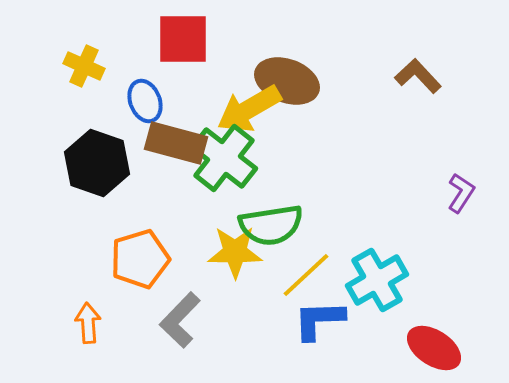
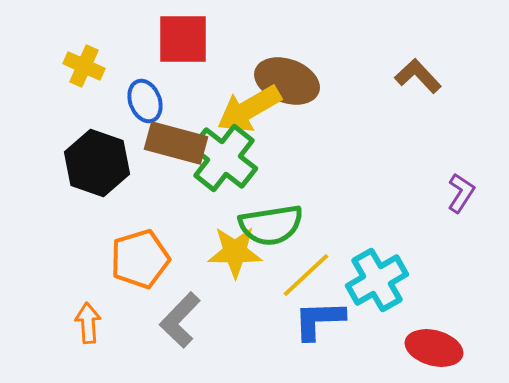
red ellipse: rotated 18 degrees counterclockwise
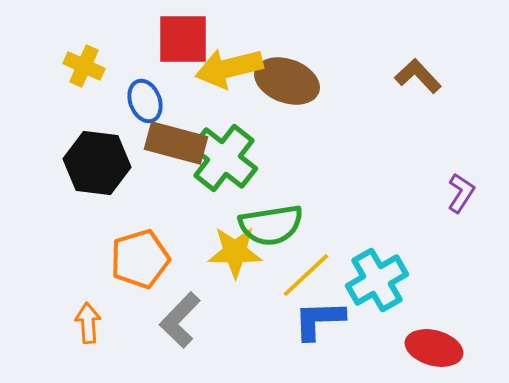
yellow arrow: moved 20 px left, 41 px up; rotated 16 degrees clockwise
black hexagon: rotated 12 degrees counterclockwise
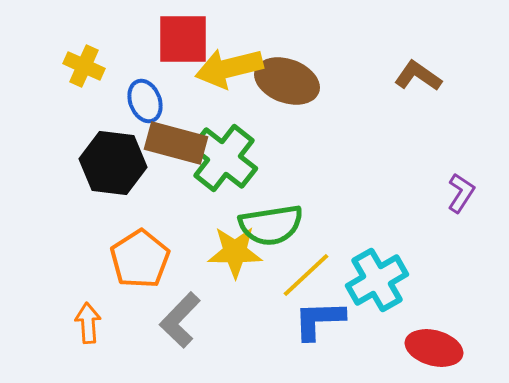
brown L-shape: rotated 12 degrees counterclockwise
black hexagon: moved 16 px right
orange pentagon: rotated 16 degrees counterclockwise
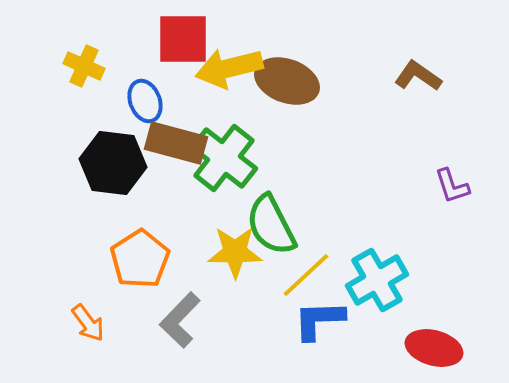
purple L-shape: moved 9 px left, 7 px up; rotated 129 degrees clockwise
green semicircle: rotated 72 degrees clockwise
orange arrow: rotated 147 degrees clockwise
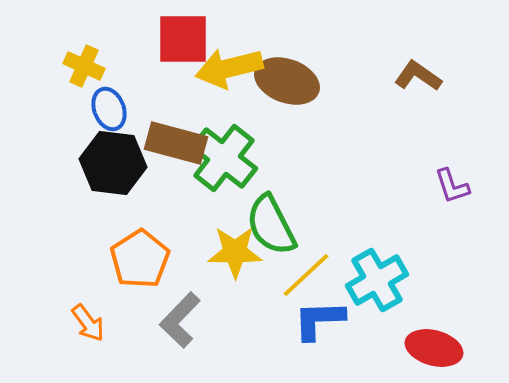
blue ellipse: moved 36 px left, 8 px down
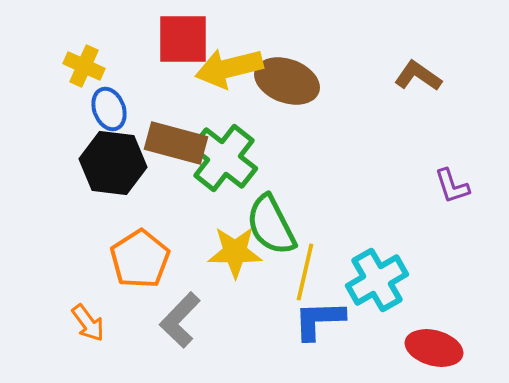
yellow line: moved 1 px left, 3 px up; rotated 34 degrees counterclockwise
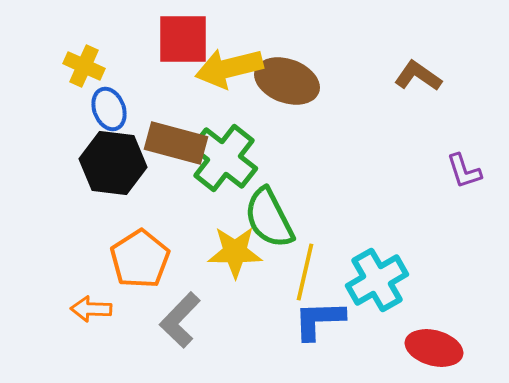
purple L-shape: moved 12 px right, 15 px up
green semicircle: moved 2 px left, 7 px up
orange arrow: moved 3 px right, 14 px up; rotated 129 degrees clockwise
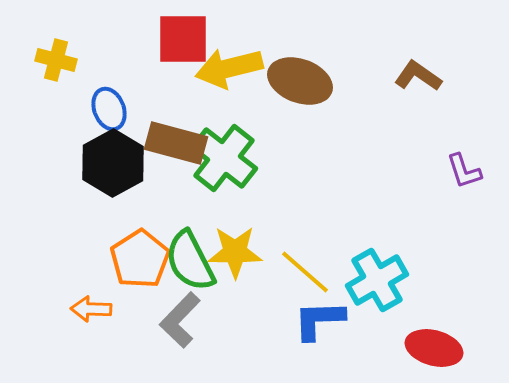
yellow cross: moved 28 px left, 6 px up; rotated 9 degrees counterclockwise
brown ellipse: moved 13 px right
black hexagon: rotated 24 degrees clockwise
green semicircle: moved 79 px left, 43 px down
yellow line: rotated 62 degrees counterclockwise
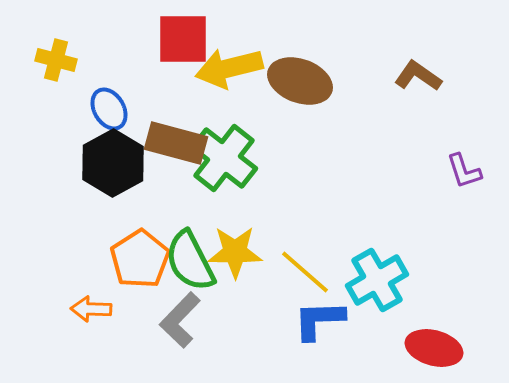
blue ellipse: rotated 9 degrees counterclockwise
